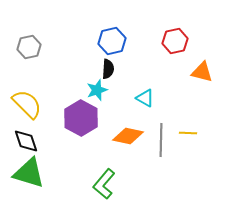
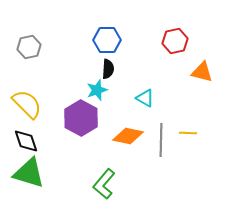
blue hexagon: moved 5 px left, 1 px up; rotated 12 degrees clockwise
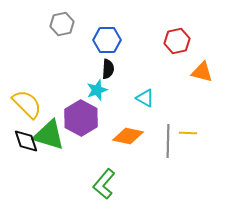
red hexagon: moved 2 px right
gray hexagon: moved 33 px right, 23 px up
gray line: moved 7 px right, 1 px down
green triangle: moved 20 px right, 38 px up
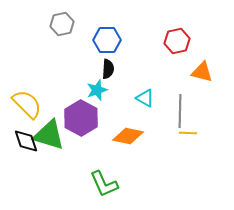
gray line: moved 12 px right, 30 px up
green L-shape: rotated 64 degrees counterclockwise
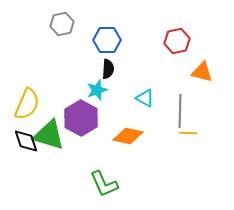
yellow semicircle: rotated 68 degrees clockwise
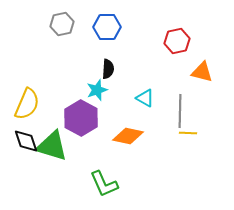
blue hexagon: moved 13 px up
green triangle: moved 3 px right, 11 px down
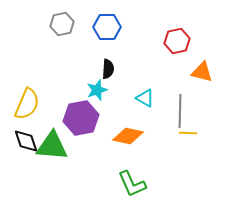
purple hexagon: rotated 20 degrees clockwise
green triangle: rotated 12 degrees counterclockwise
green L-shape: moved 28 px right
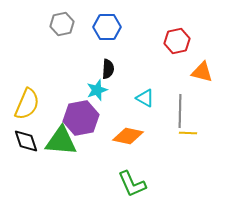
green triangle: moved 9 px right, 5 px up
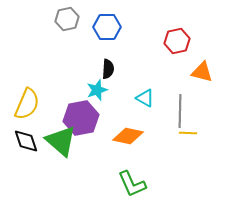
gray hexagon: moved 5 px right, 5 px up
green triangle: rotated 36 degrees clockwise
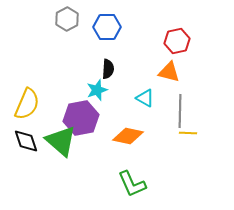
gray hexagon: rotated 15 degrees counterclockwise
orange triangle: moved 33 px left
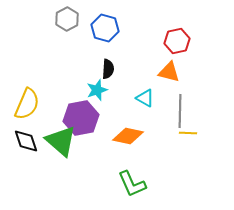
blue hexagon: moved 2 px left, 1 px down; rotated 16 degrees clockwise
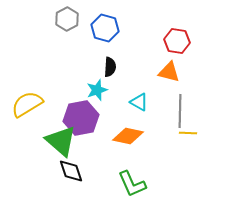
red hexagon: rotated 20 degrees clockwise
black semicircle: moved 2 px right, 2 px up
cyan triangle: moved 6 px left, 4 px down
yellow semicircle: rotated 144 degrees counterclockwise
black diamond: moved 45 px right, 30 px down
